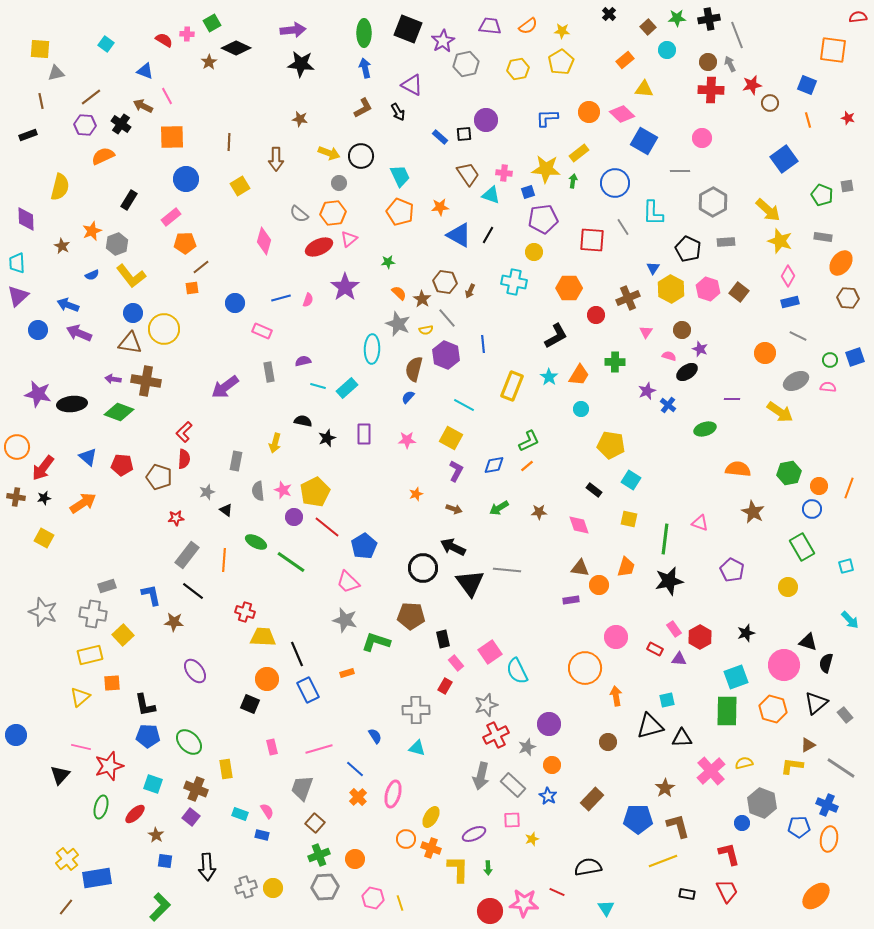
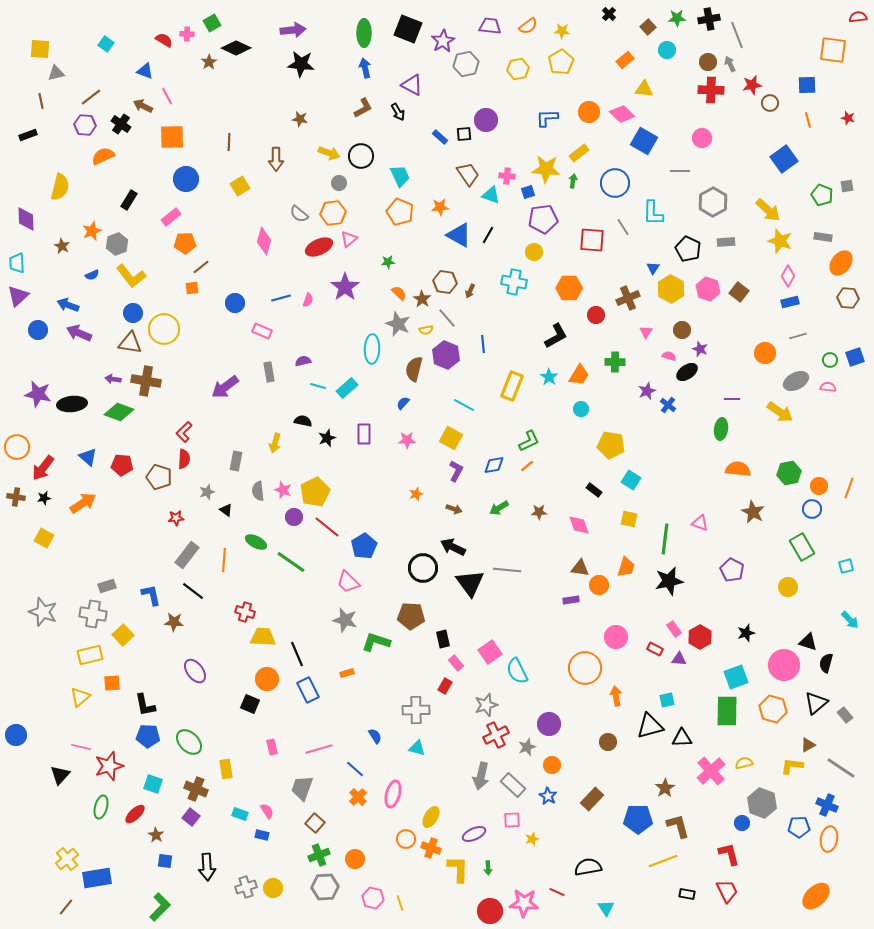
blue square at (807, 85): rotated 24 degrees counterclockwise
pink cross at (504, 173): moved 3 px right, 3 px down
gray line at (798, 336): rotated 42 degrees counterclockwise
blue semicircle at (408, 397): moved 5 px left, 6 px down
green ellipse at (705, 429): moved 16 px right; rotated 65 degrees counterclockwise
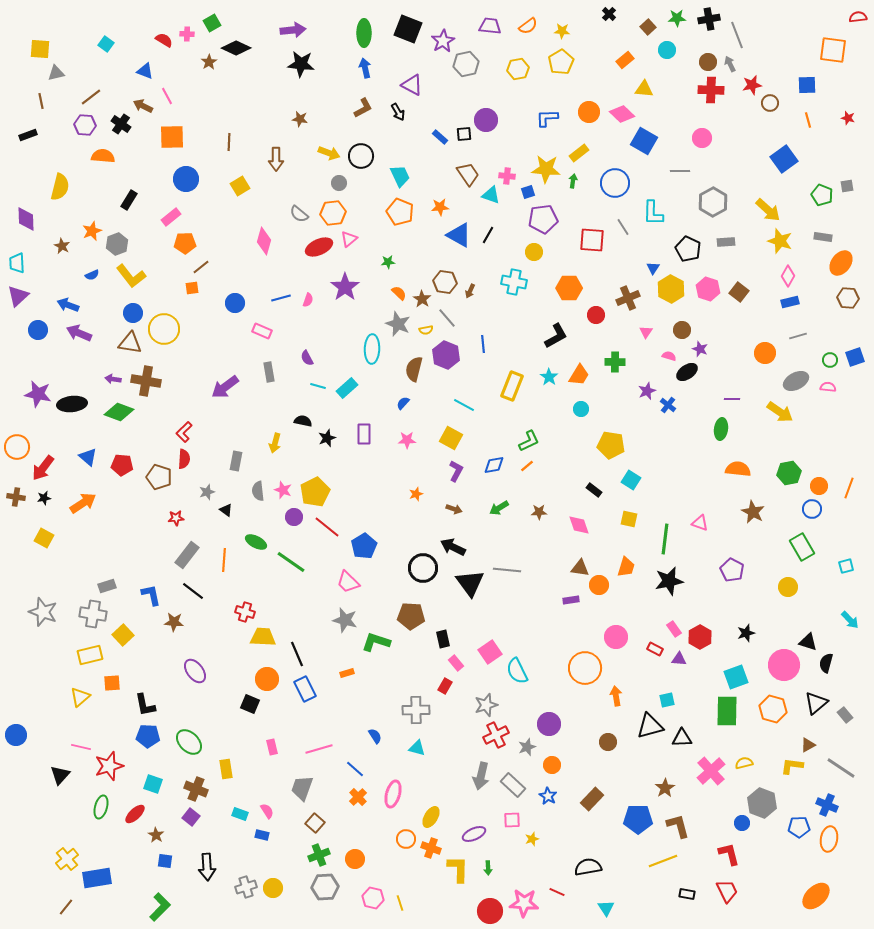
orange semicircle at (103, 156): rotated 30 degrees clockwise
purple semicircle at (303, 361): moved 4 px right, 3 px up; rotated 105 degrees counterclockwise
blue rectangle at (308, 690): moved 3 px left, 1 px up
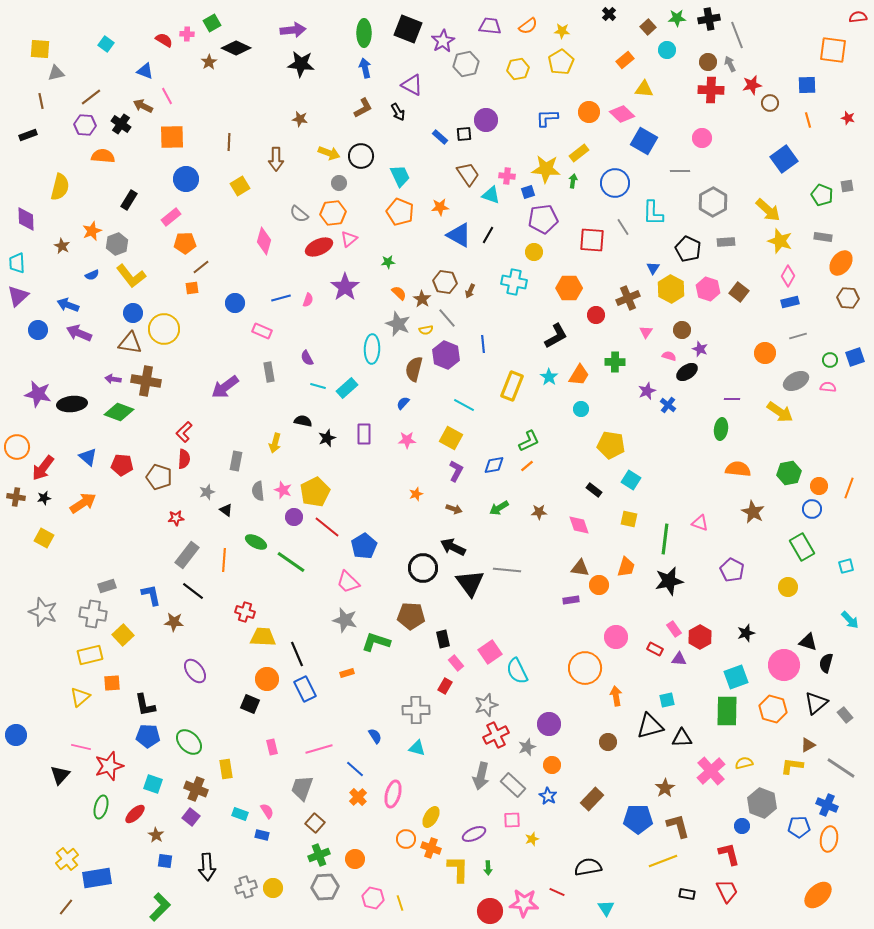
blue circle at (742, 823): moved 3 px down
orange ellipse at (816, 896): moved 2 px right, 1 px up
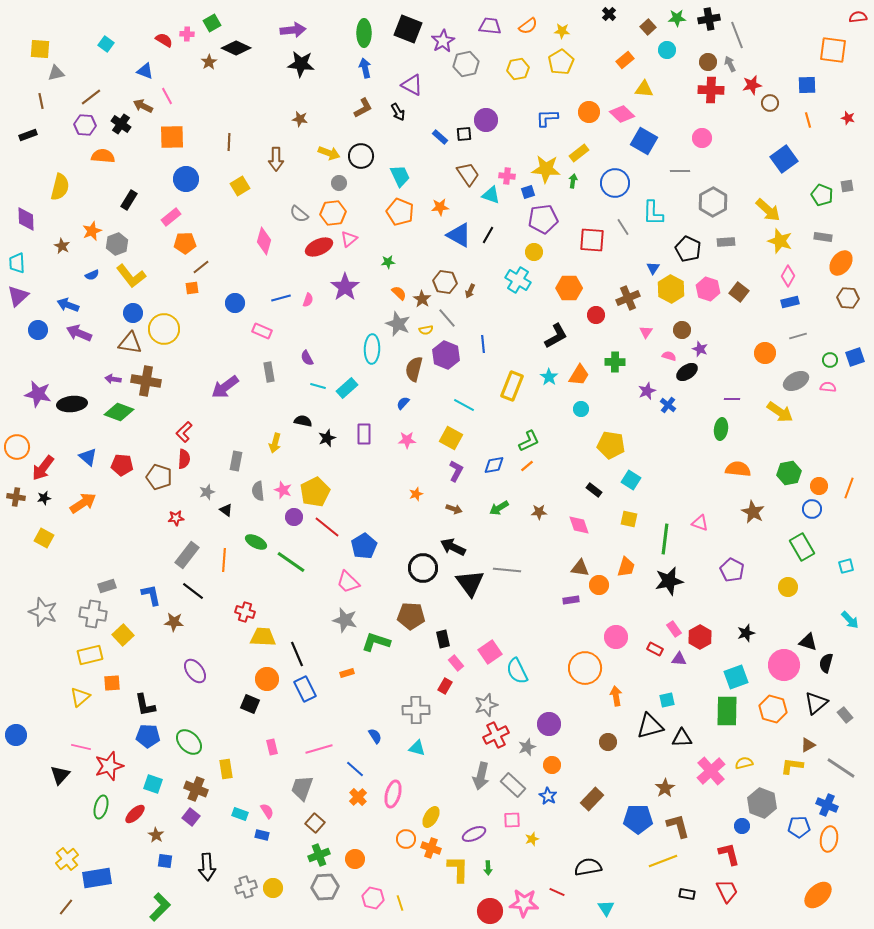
cyan cross at (514, 282): moved 4 px right, 2 px up; rotated 20 degrees clockwise
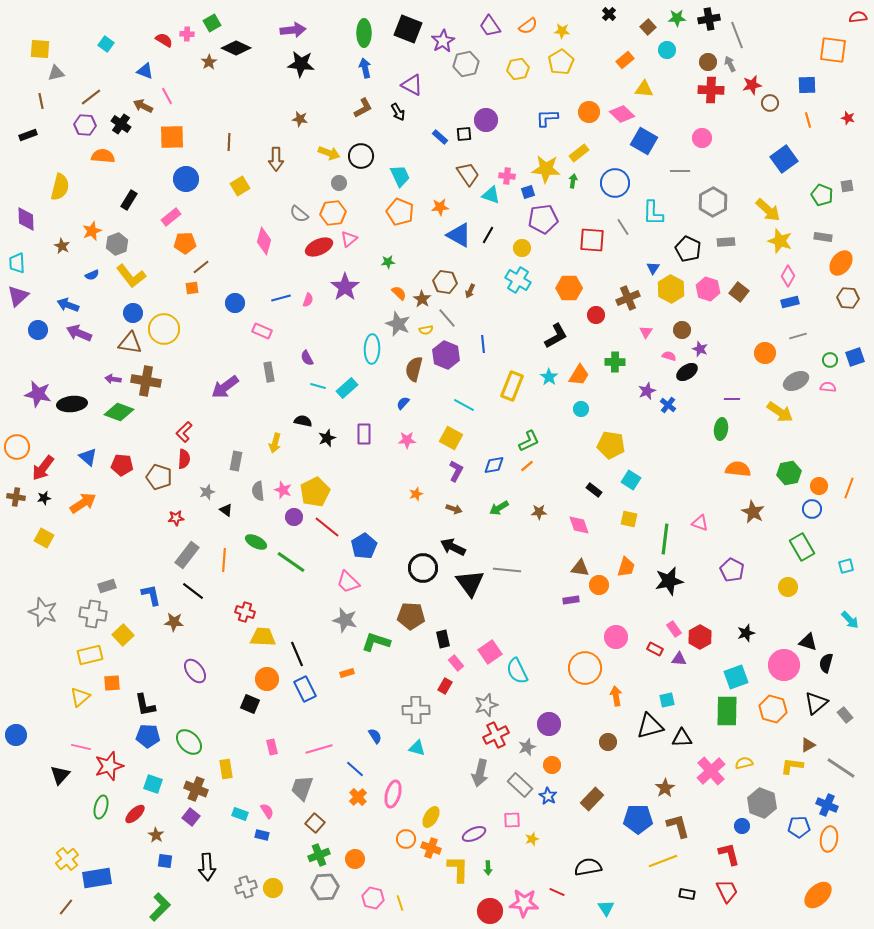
purple trapezoid at (490, 26): rotated 130 degrees counterclockwise
yellow circle at (534, 252): moved 12 px left, 4 px up
gray arrow at (481, 776): moved 1 px left, 3 px up
gray rectangle at (513, 785): moved 7 px right
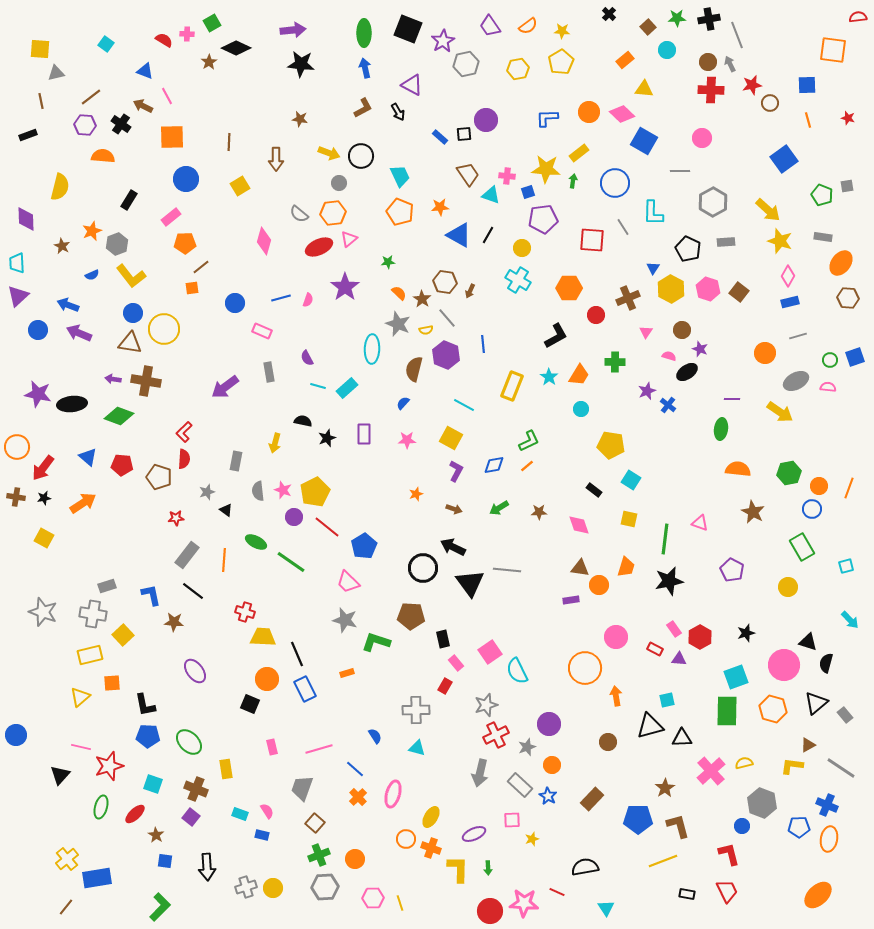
green diamond at (119, 412): moved 4 px down
black semicircle at (588, 867): moved 3 px left
pink hexagon at (373, 898): rotated 15 degrees counterclockwise
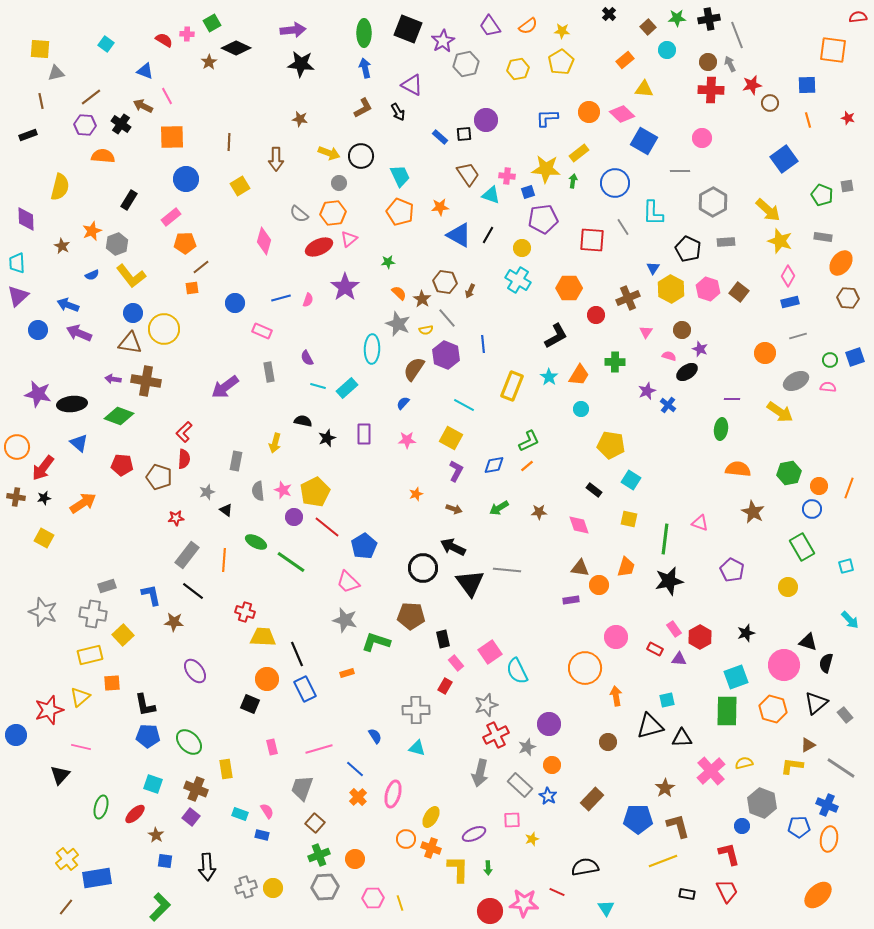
brown semicircle at (414, 369): rotated 20 degrees clockwise
blue triangle at (88, 457): moved 9 px left, 14 px up
red star at (109, 766): moved 60 px left, 56 px up
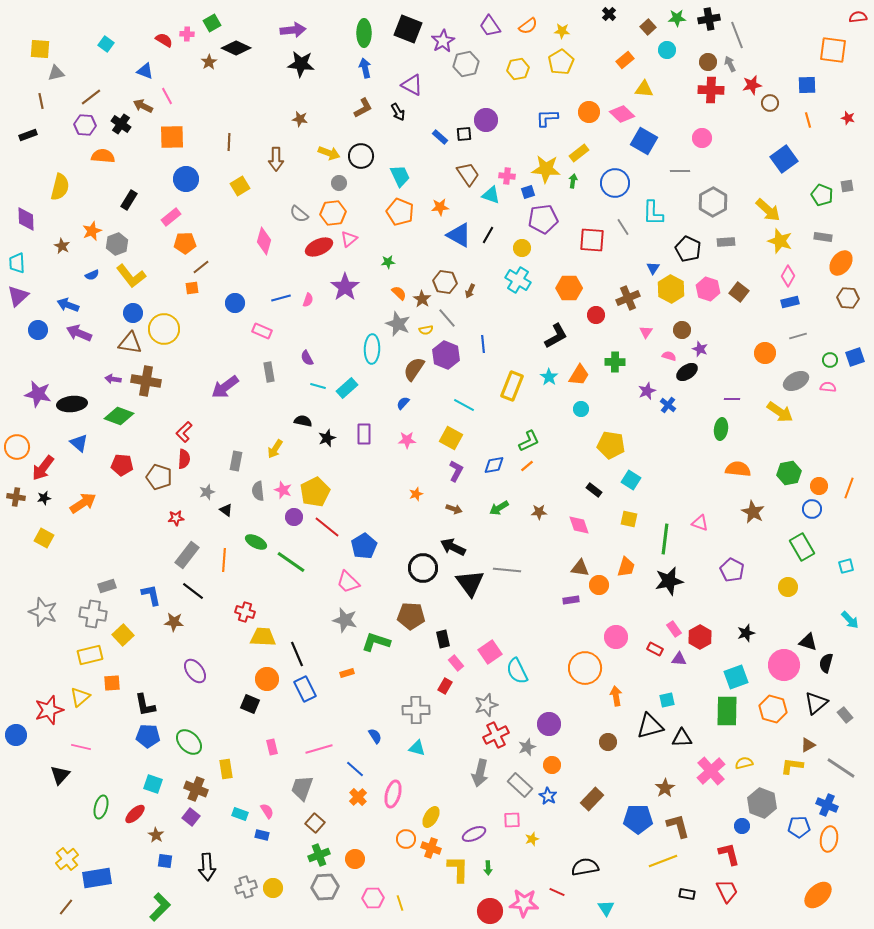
yellow arrow at (275, 443): moved 6 px down; rotated 18 degrees clockwise
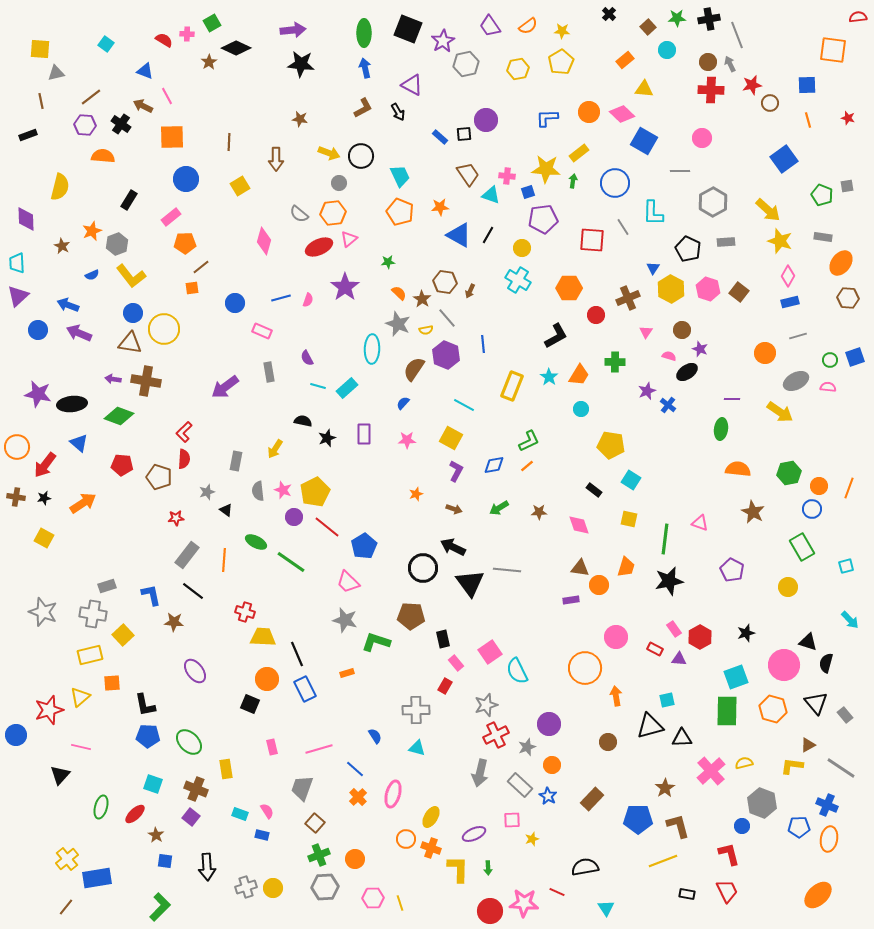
red arrow at (43, 468): moved 2 px right, 3 px up
black triangle at (816, 703): rotated 30 degrees counterclockwise
